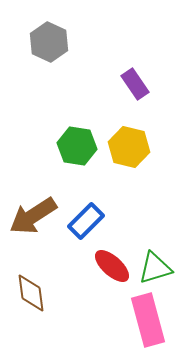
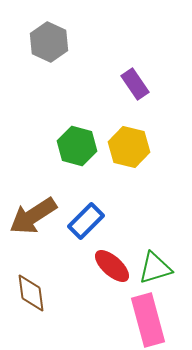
green hexagon: rotated 6 degrees clockwise
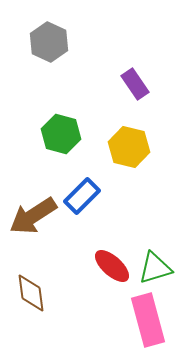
green hexagon: moved 16 px left, 12 px up
blue rectangle: moved 4 px left, 25 px up
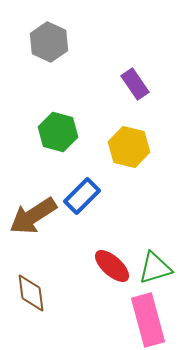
green hexagon: moved 3 px left, 2 px up
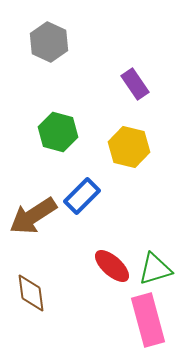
green triangle: moved 1 px down
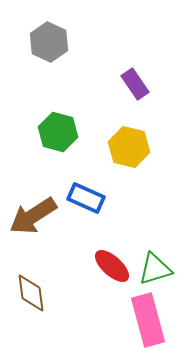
blue rectangle: moved 4 px right, 2 px down; rotated 69 degrees clockwise
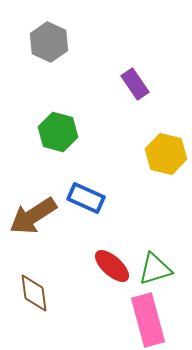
yellow hexagon: moved 37 px right, 7 px down
brown diamond: moved 3 px right
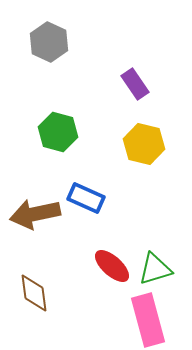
yellow hexagon: moved 22 px left, 10 px up
brown arrow: moved 2 px right, 2 px up; rotated 21 degrees clockwise
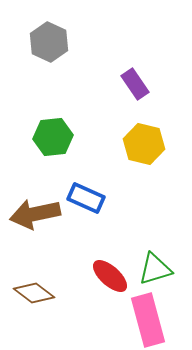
green hexagon: moved 5 px left, 5 px down; rotated 21 degrees counterclockwise
red ellipse: moved 2 px left, 10 px down
brown diamond: rotated 45 degrees counterclockwise
